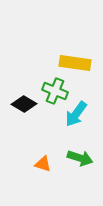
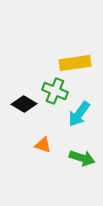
yellow rectangle: rotated 16 degrees counterclockwise
cyan arrow: moved 3 px right
green arrow: moved 2 px right
orange triangle: moved 19 px up
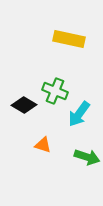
yellow rectangle: moved 6 px left, 24 px up; rotated 20 degrees clockwise
black diamond: moved 1 px down
green arrow: moved 5 px right, 1 px up
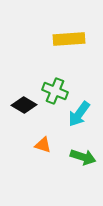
yellow rectangle: rotated 16 degrees counterclockwise
green arrow: moved 4 px left
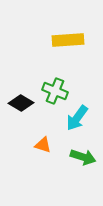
yellow rectangle: moved 1 px left, 1 px down
black diamond: moved 3 px left, 2 px up
cyan arrow: moved 2 px left, 4 px down
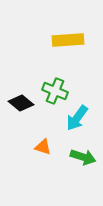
black diamond: rotated 10 degrees clockwise
orange triangle: moved 2 px down
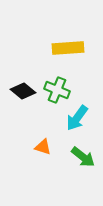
yellow rectangle: moved 8 px down
green cross: moved 2 px right, 1 px up
black diamond: moved 2 px right, 12 px up
green arrow: rotated 20 degrees clockwise
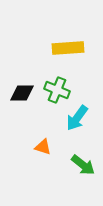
black diamond: moved 1 px left, 2 px down; rotated 40 degrees counterclockwise
green arrow: moved 8 px down
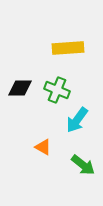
black diamond: moved 2 px left, 5 px up
cyan arrow: moved 2 px down
orange triangle: rotated 12 degrees clockwise
